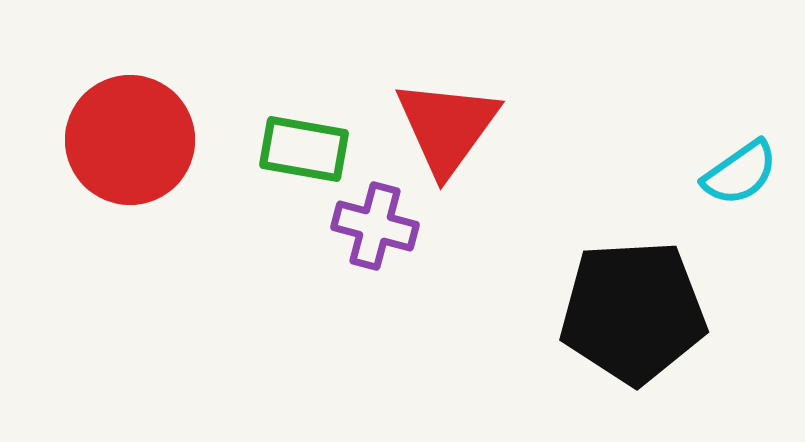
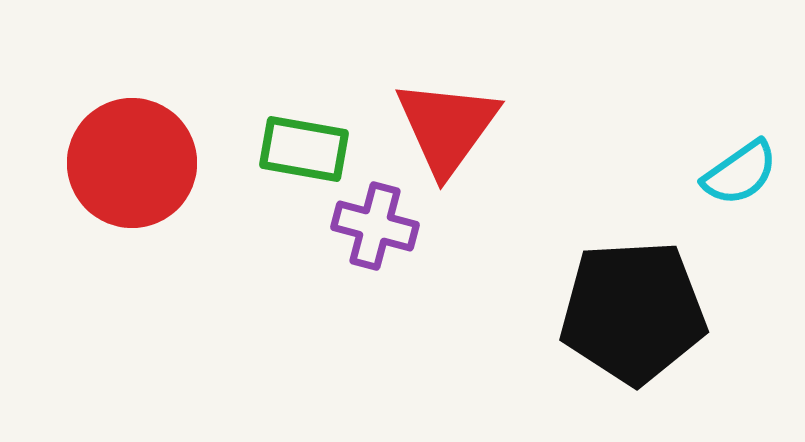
red circle: moved 2 px right, 23 px down
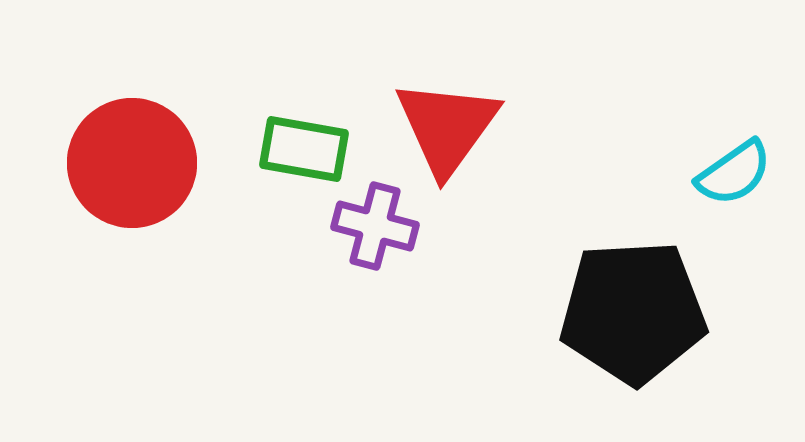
cyan semicircle: moved 6 px left
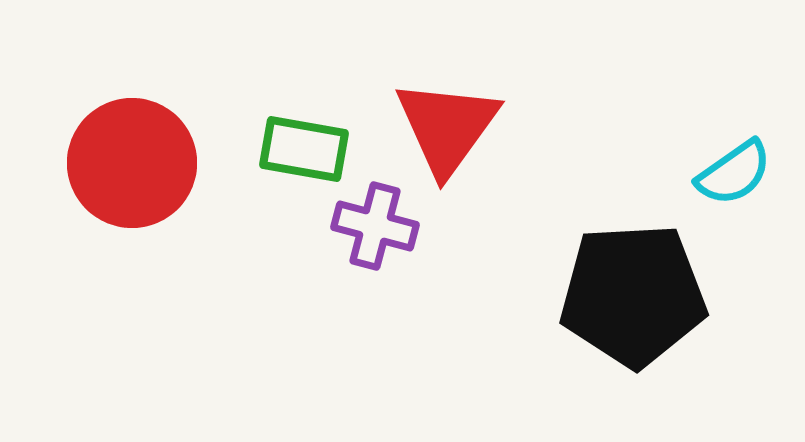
black pentagon: moved 17 px up
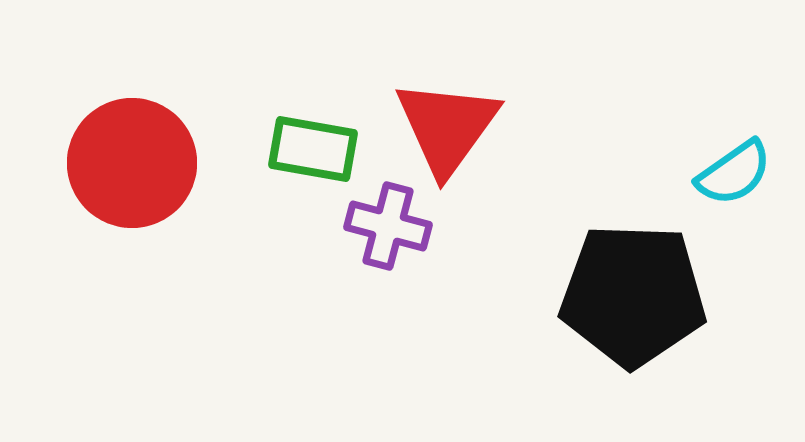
green rectangle: moved 9 px right
purple cross: moved 13 px right
black pentagon: rotated 5 degrees clockwise
